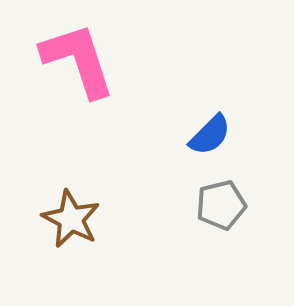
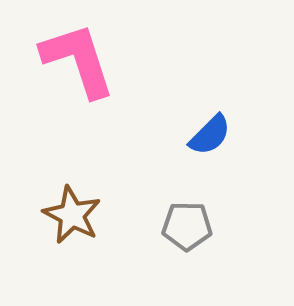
gray pentagon: moved 34 px left, 21 px down; rotated 15 degrees clockwise
brown star: moved 1 px right, 4 px up
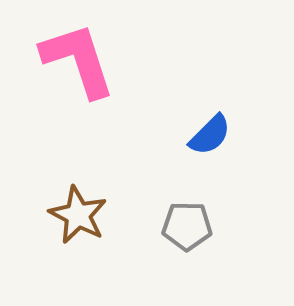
brown star: moved 6 px right
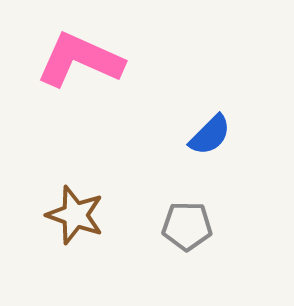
pink L-shape: moved 2 px right; rotated 48 degrees counterclockwise
brown star: moved 3 px left; rotated 8 degrees counterclockwise
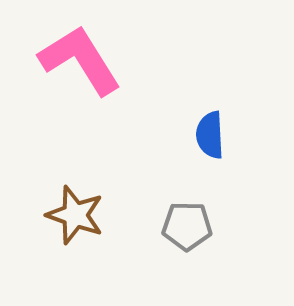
pink L-shape: rotated 34 degrees clockwise
blue semicircle: rotated 132 degrees clockwise
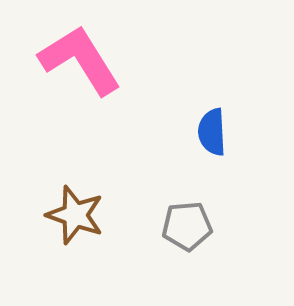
blue semicircle: moved 2 px right, 3 px up
gray pentagon: rotated 6 degrees counterclockwise
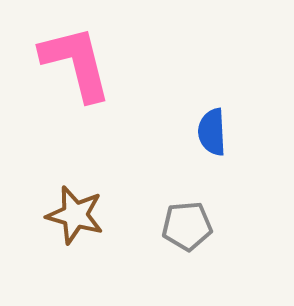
pink L-shape: moved 4 px left, 3 px down; rotated 18 degrees clockwise
brown star: rotated 4 degrees counterclockwise
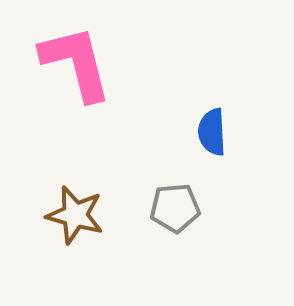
gray pentagon: moved 12 px left, 18 px up
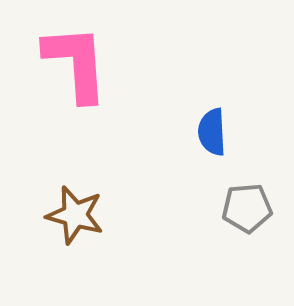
pink L-shape: rotated 10 degrees clockwise
gray pentagon: moved 72 px right
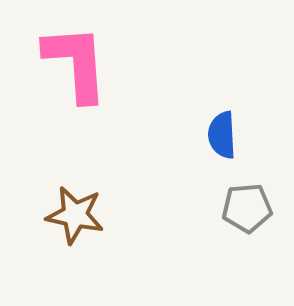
blue semicircle: moved 10 px right, 3 px down
brown star: rotated 4 degrees counterclockwise
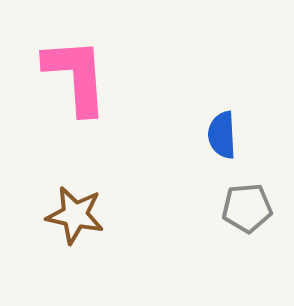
pink L-shape: moved 13 px down
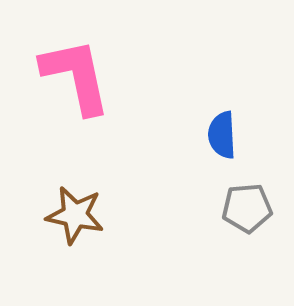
pink L-shape: rotated 8 degrees counterclockwise
